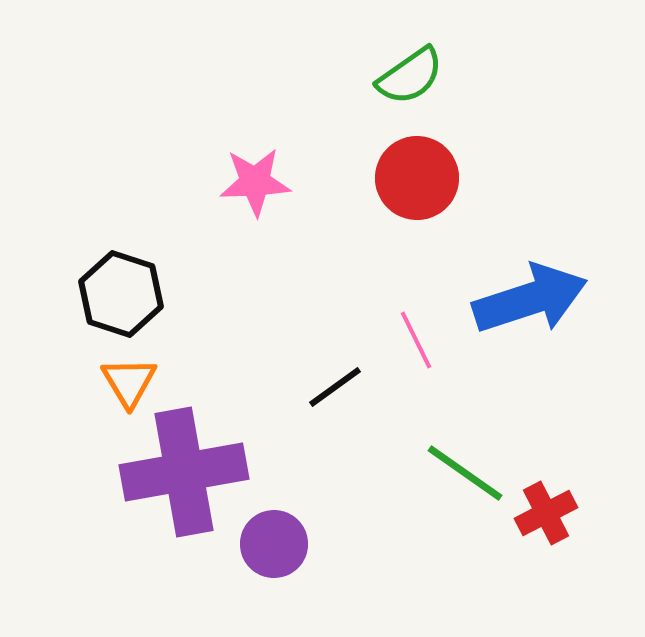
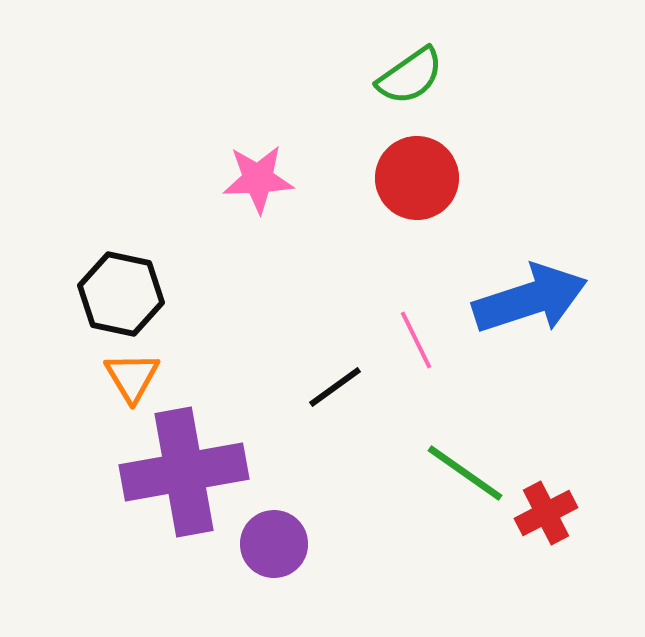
pink star: moved 3 px right, 3 px up
black hexagon: rotated 6 degrees counterclockwise
orange triangle: moved 3 px right, 5 px up
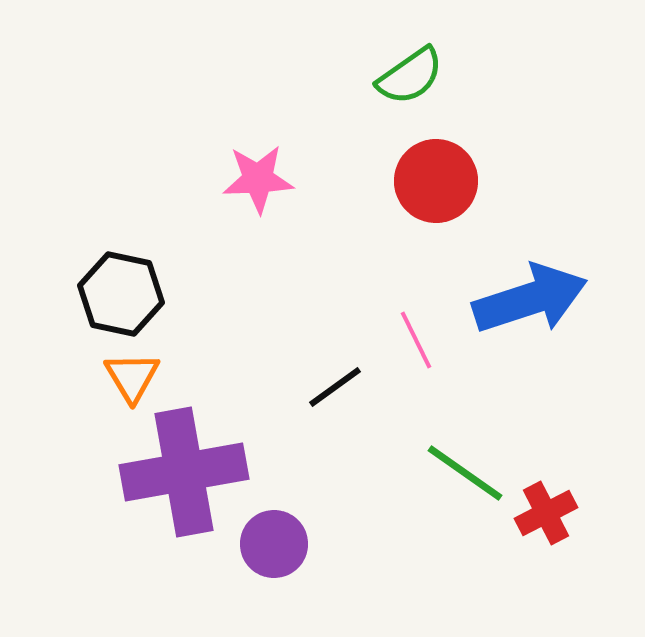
red circle: moved 19 px right, 3 px down
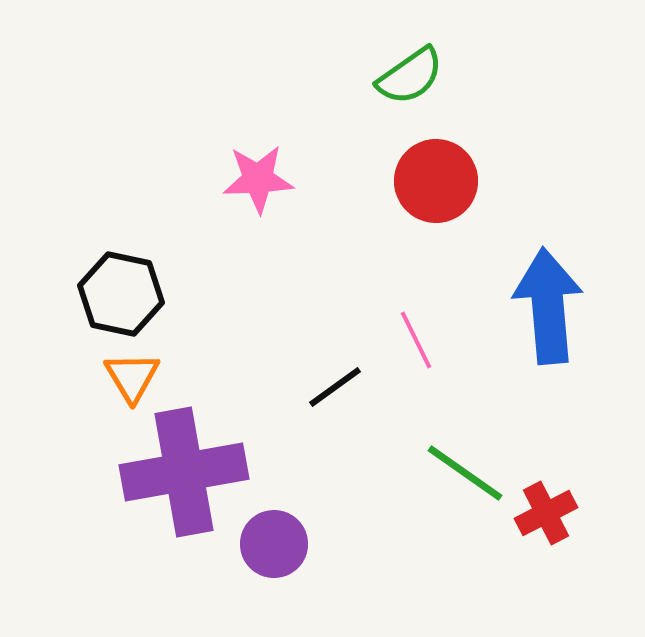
blue arrow: moved 18 px right, 7 px down; rotated 77 degrees counterclockwise
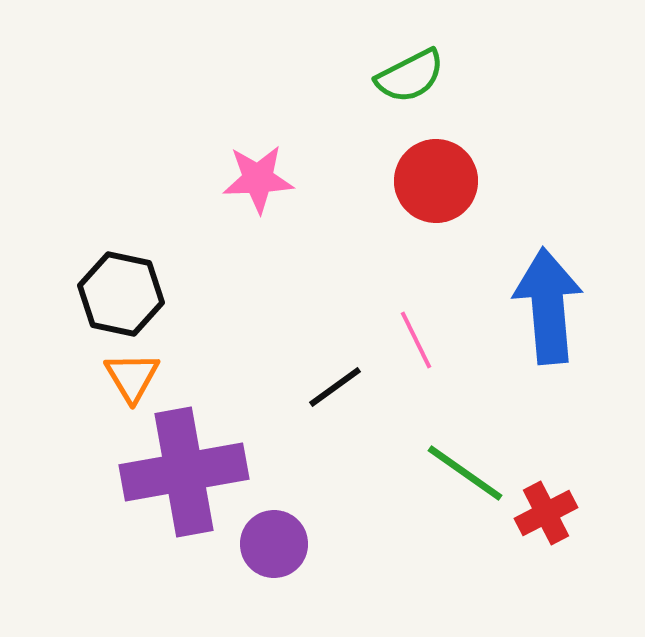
green semicircle: rotated 8 degrees clockwise
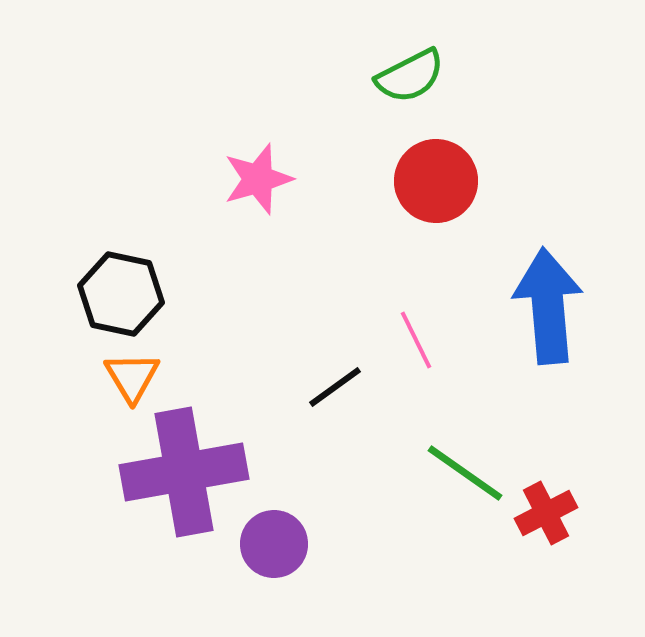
pink star: rotated 14 degrees counterclockwise
